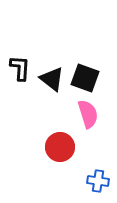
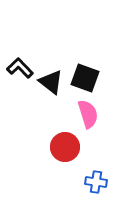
black L-shape: rotated 48 degrees counterclockwise
black triangle: moved 1 px left, 3 px down
red circle: moved 5 px right
blue cross: moved 2 px left, 1 px down
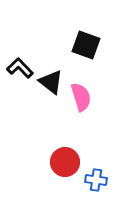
black square: moved 1 px right, 33 px up
pink semicircle: moved 7 px left, 17 px up
red circle: moved 15 px down
blue cross: moved 2 px up
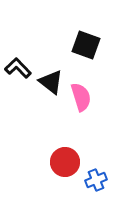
black L-shape: moved 2 px left
blue cross: rotated 30 degrees counterclockwise
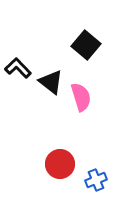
black square: rotated 20 degrees clockwise
red circle: moved 5 px left, 2 px down
